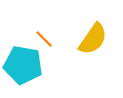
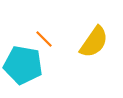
yellow semicircle: moved 1 px right, 3 px down
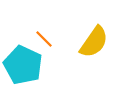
cyan pentagon: rotated 15 degrees clockwise
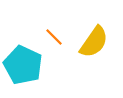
orange line: moved 10 px right, 2 px up
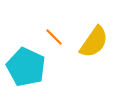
cyan pentagon: moved 3 px right, 2 px down
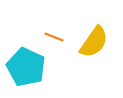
orange line: rotated 24 degrees counterclockwise
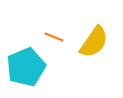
cyan pentagon: rotated 24 degrees clockwise
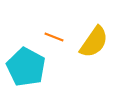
cyan pentagon: rotated 21 degrees counterclockwise
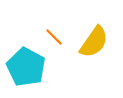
orange line: rotated 24 degrees clockwise
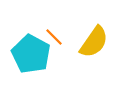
cyan pentagon: moved 5 px right, 13 px up
